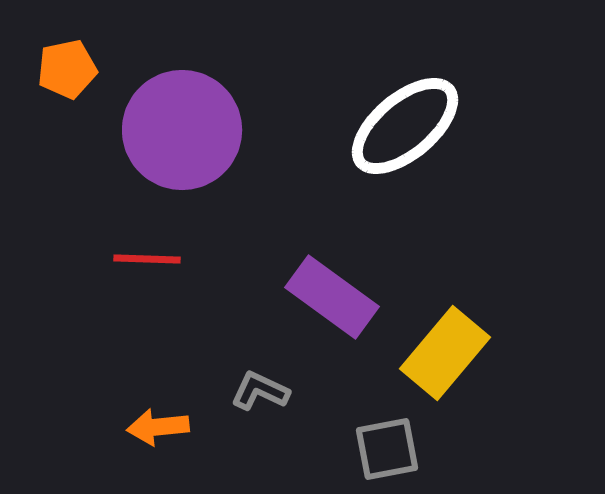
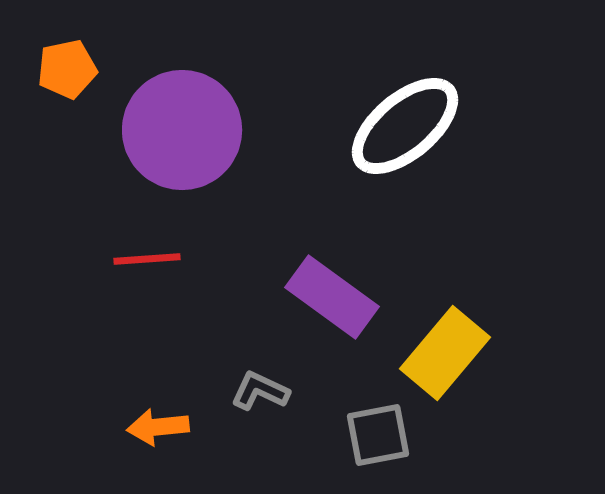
red line: rotated 6 degrees counterclockwise
gray square: moved 9 px left, 14 px up
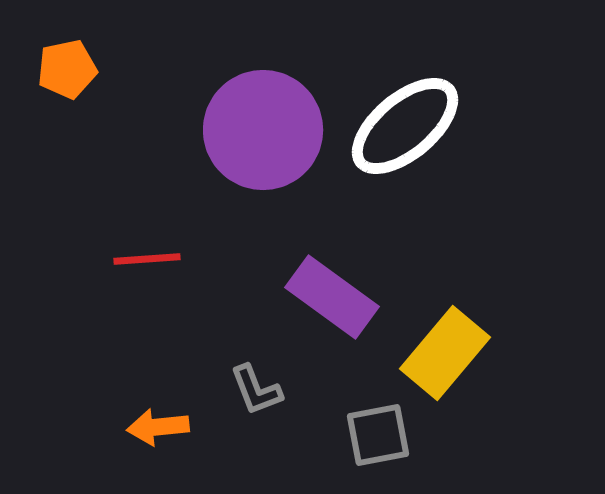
purple circle: moved 81 px right
gray L-shape: moved 4 px left, 1 px up; rotated 136 degrees counterclockwise
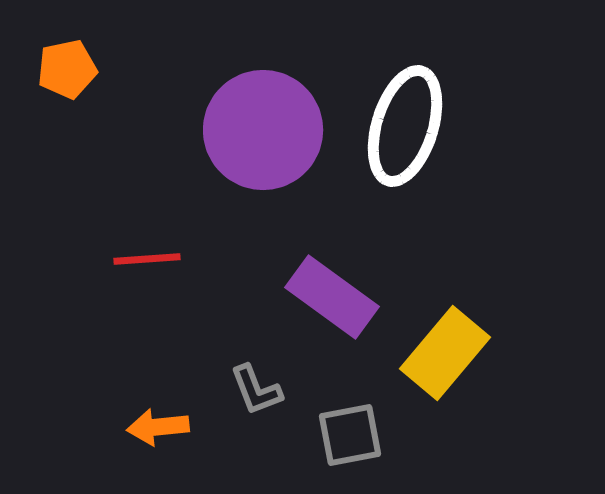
white ellipse: rotated 33 degrees counterclockwise
gray square: moved 28 px left
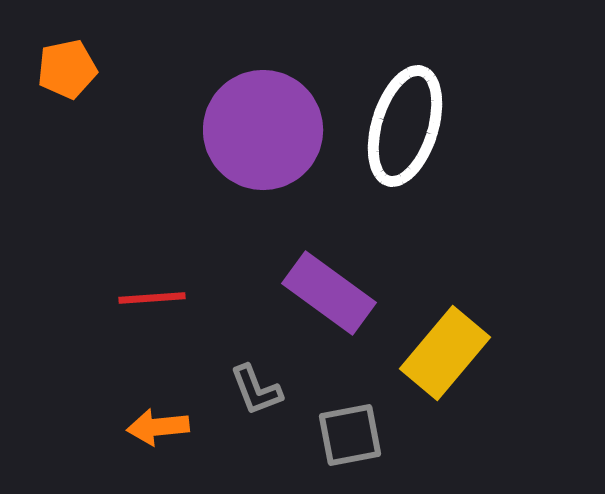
red line: moved 5 px right, 39 px down
purple rectangle: moved 3 px left, 4 px up
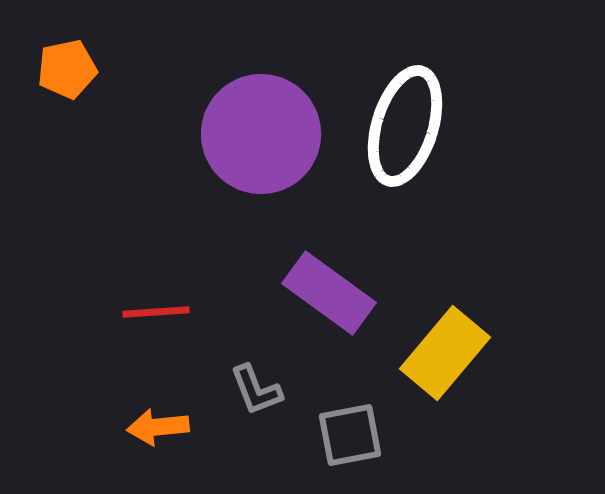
purple circle: moved 2 px left, 4 px down
red line: moved 4 px right, 14 px down
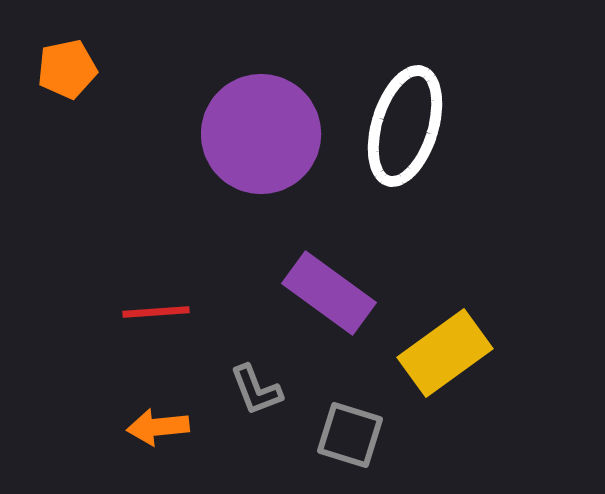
yellow rectangle: rotated 14 degrees clockwise
gray square: rotated 28 degrees clockwise
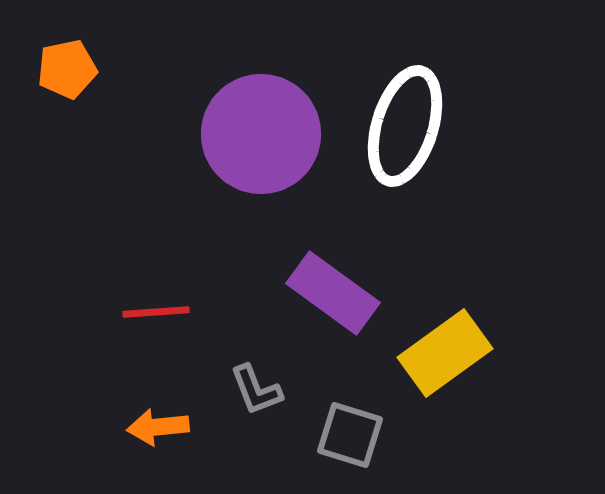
purple rectangle: moved 4 px right
